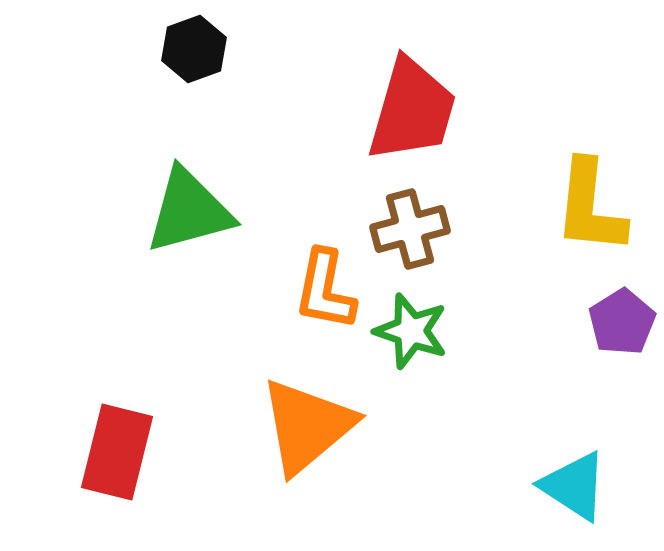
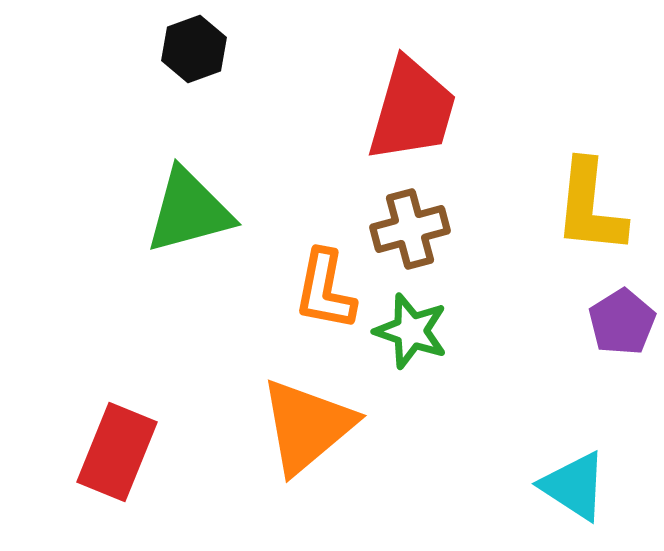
red rectangle: rotated 8 degrees clockwise
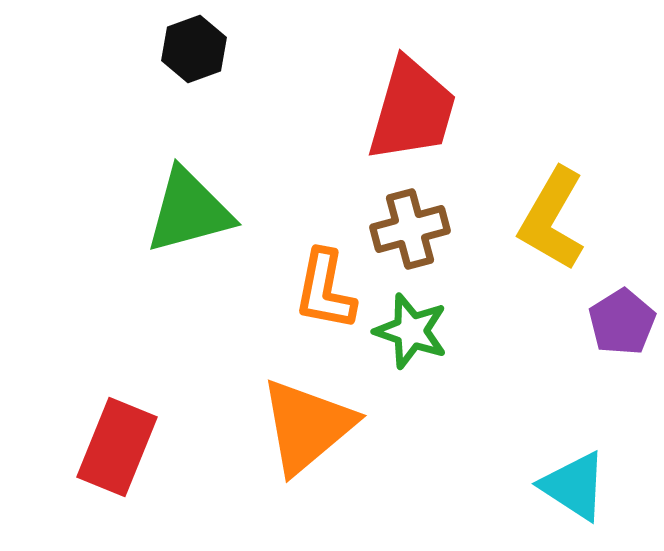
yellow L-shape: moved 38 px left, 12 px down; rotated 24 degrees clockwise
red rectangle: moved 5 px up
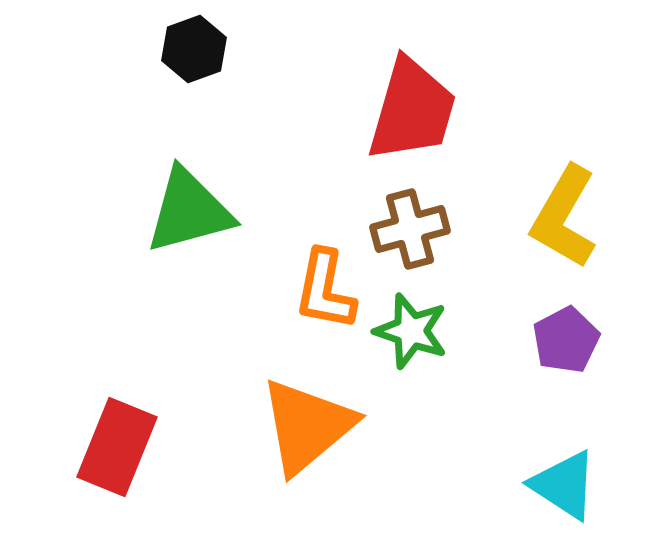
yellow L-shape: moved 12 px right, 2 px up
purple pentagon: moved 56 px left, 18 px down; rotated 4 degrees clockwise
cyan triangle: moved 10 px left, 1 px up
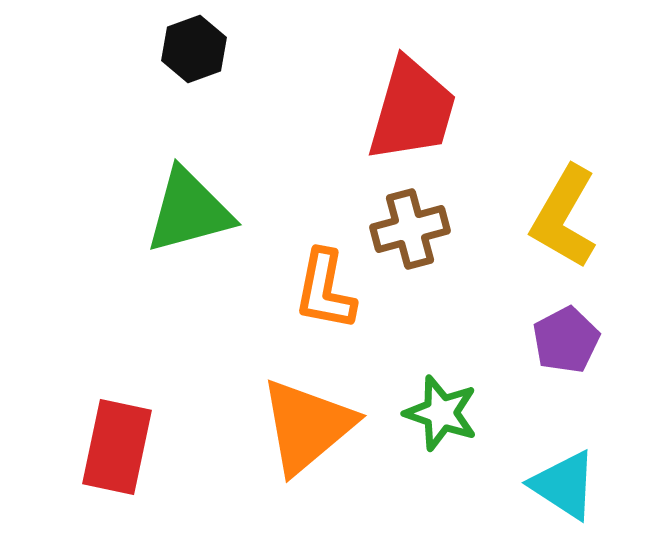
green star: moved 30 px right, 82 px down
red rectangle: rotated 10 degrees counterclockwise
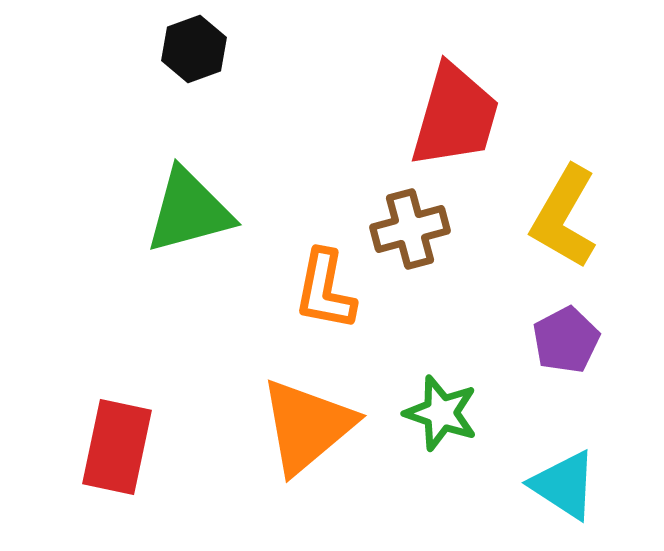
red trapezoid: moved 43 px right, 6 px down
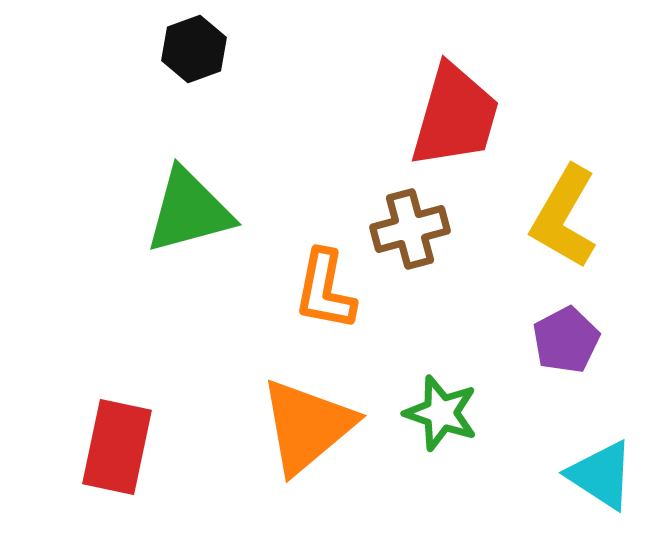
cyan triangle: moved 37 px right, 10 px up
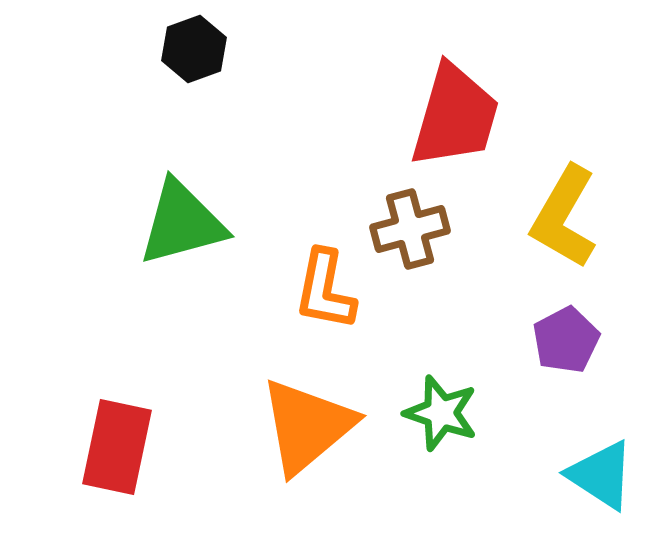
green triangle: moved 7 px left, 12 px down
